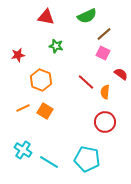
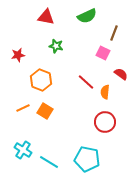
brown line: moved 10 px right, 1 px up; rotated 28 degrees counterclockwise
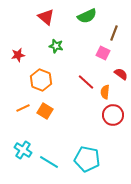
red triangle: rotated 30 degrees clockwise
red circle: moved 8 px right, 7 px up
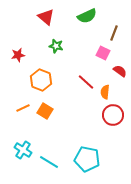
red semicircle: moved 1 px left, 3 px up
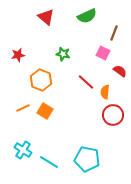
green star: moved 7 px right, 8 px down
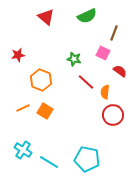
green star: moved 11 px right, 5 px down
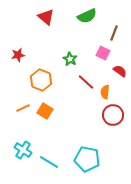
green star: moved 4 px left; rotated 16 degrees clockwise
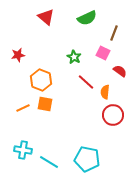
green semicircle: moved 2 px down
green star: moved 4 px right, 2 px up
orange square: moved 7 px up; rotated 21 degrees counterclockwise
cyan cross: rotated 24 degrees counterclockwise
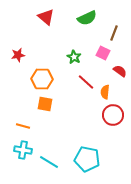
orange hexagon: moved 1 px right, 1 px up; rotated 20 degrees counterclockwise
orange line: moved 18 px down; rotated 40 degrees clockwise
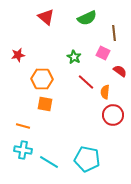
brown line: rotated 28 degrees counterclockwise
